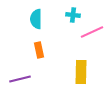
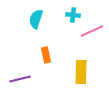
cyan semicircle: rotated 18 degrees clockwise
pink line: moved 1 px up
orange rectangle: moved 7 px right, 5 px down
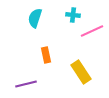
cyan semicircle: moved 1 px left, 1 px up
yellow rectangle: rotated 35 degrees counterclockwise
purple line: moved 6 px right, 5 px down
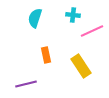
yellow rectangle: moved 6 px up
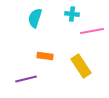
cyan cross: moved 1 px left, 1 px up
pink line: rotated 15 degrees clockwise
orange rectangle: moved 1 px left, 1 px down; rotated 70 degrees counterclockwise
purple line: moved 5 px up
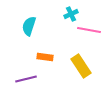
cyan cross: moved 1 px left; rotated 32 degrees counterclockwise
cyan semicircle: moved 6 px left, 8 px down
pink line: moved 3 px left, 1 px up; rotated 20 degrees clockwise
orange rectangle: moved 1 px down
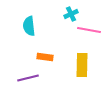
cyan semicircle: rotated 24 degrees counterclockwise
yellow rectangle: moved 1 px right, 1 px up; rotated 35 degrees clockwise
purple line: moved 2 px right, 1 px up
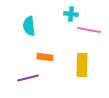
cyan cross: rotated 32 degrees clockwise
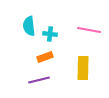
cyan cross: moved 21 px left, 20 px down
orange rectangle: rotated 28 degrees counterclockwise
yellow rectangle: moved 1 px right, 3 px down
purple line: moved 11 px right, 2 px down
